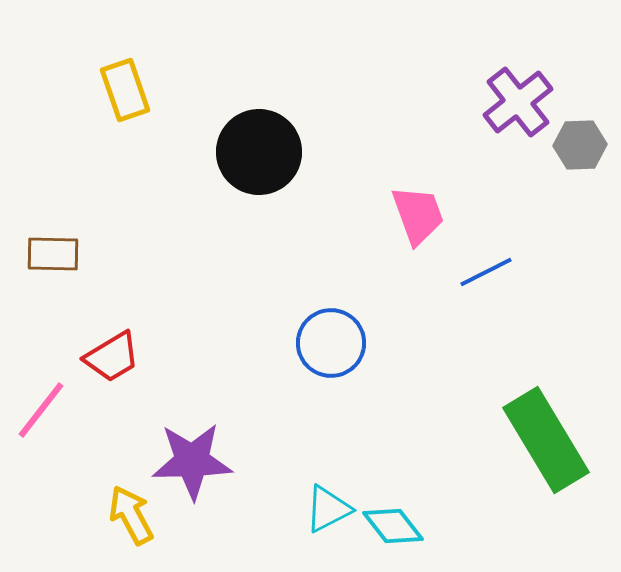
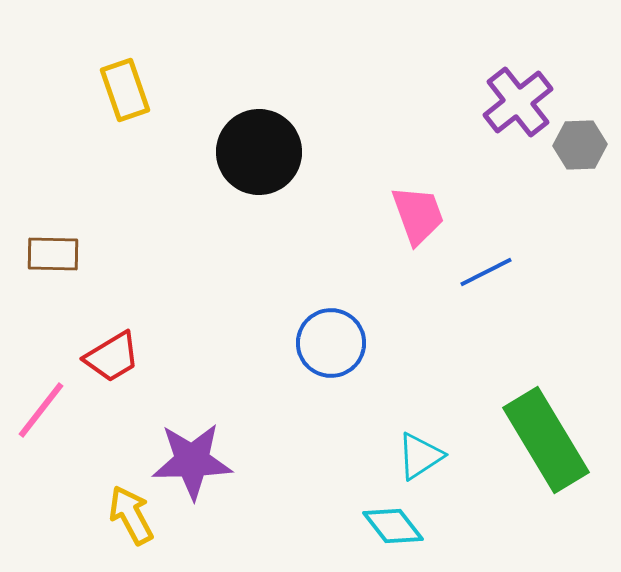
cyan triangle: moved 92 px right, 53 px up; rotated 6 degrees counterclockwise
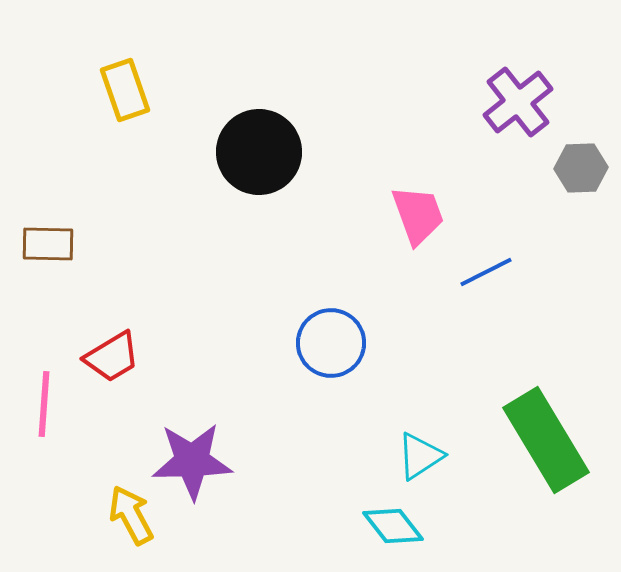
gray hexagon: moved 1 px right, 23 px down
brown rectangle: moved 5 px left, 10 px up
pink line: moved 3 px right, 6 px up; rotated 34 degrees counterclockwise
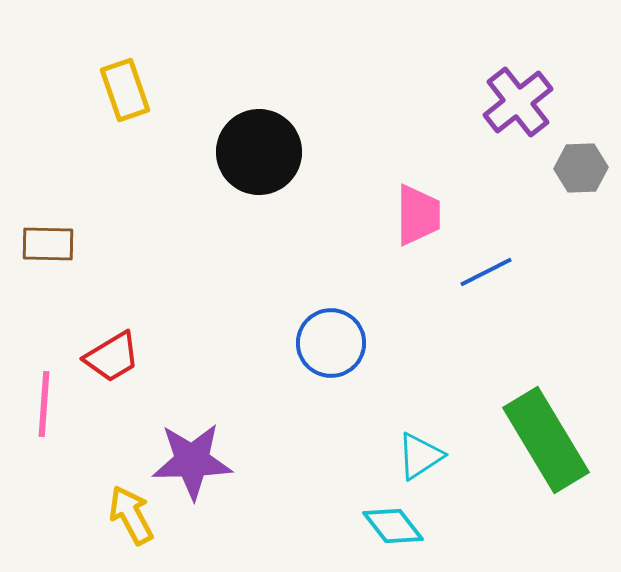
pink trapezoid: rotated 20 degrees clockwise
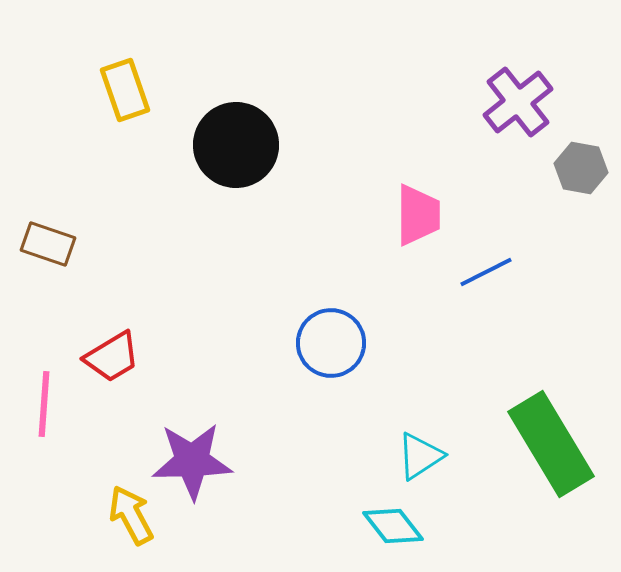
black circle: moved 23 px left, 7 px up
gray hexagon: rotated 12 degrees clockwise
brown rectangle: rotated 18 degrees clockwise
green rectangle: moved 5 px right, 4 px down
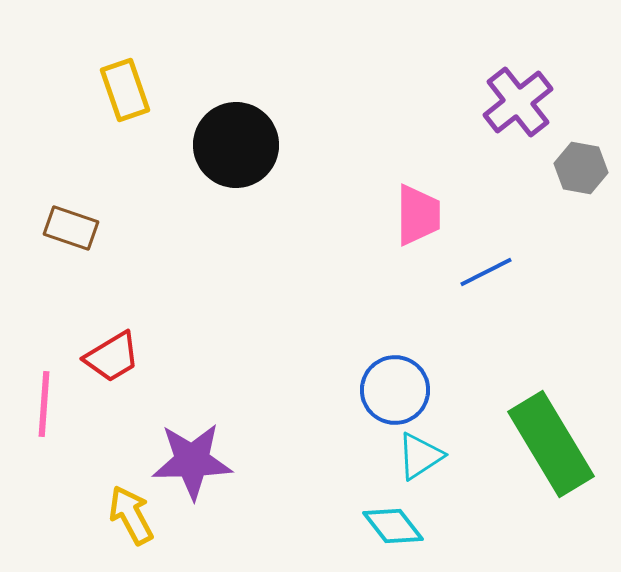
brown rectangle: moved 23 px right, 16 px up
blue circle: moved 64 px right, 47 px down
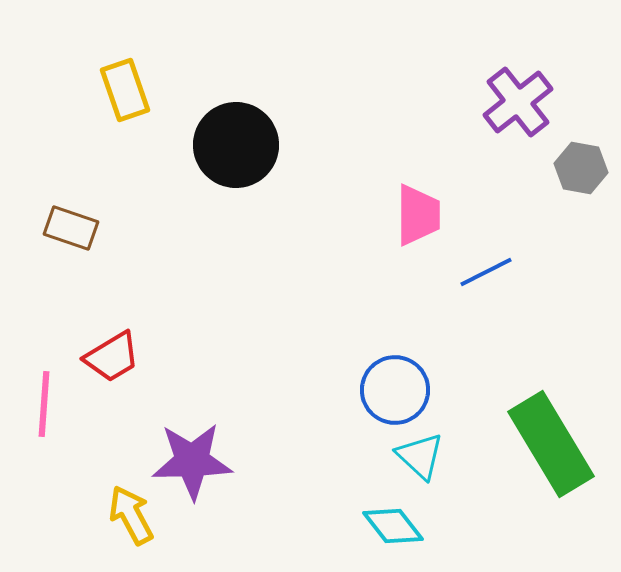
cyan triangle: rotated 44 degrees counterclockwise
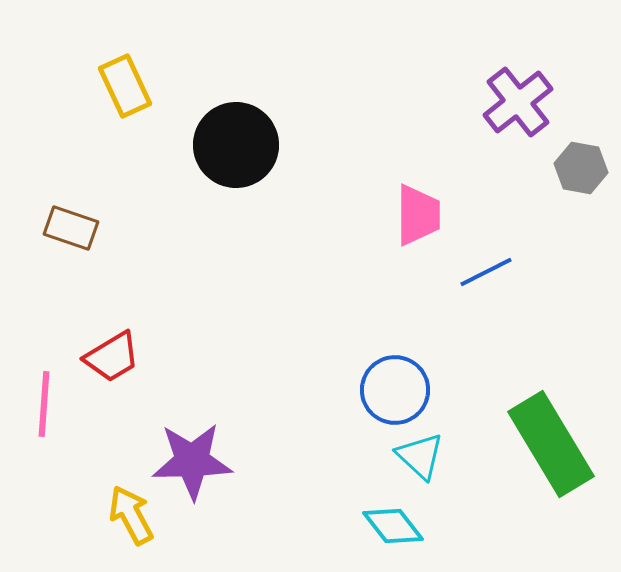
yellow rectangle: moved 4 px up; rotated 6 degrees counterclockwise
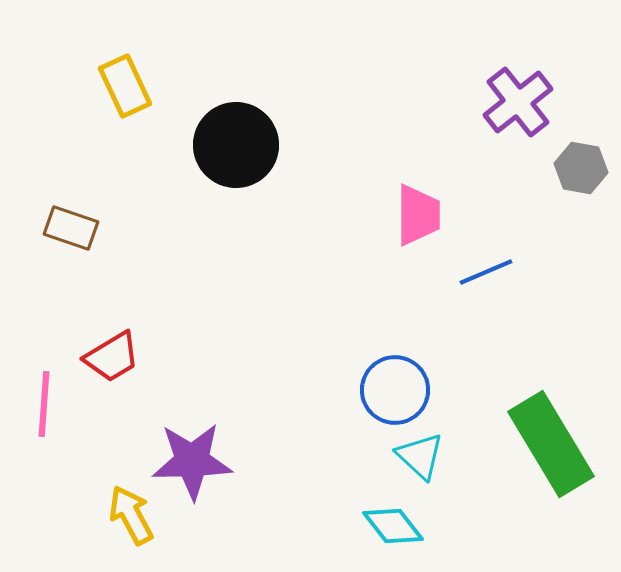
blue line: rotated 4 degrees clockwise
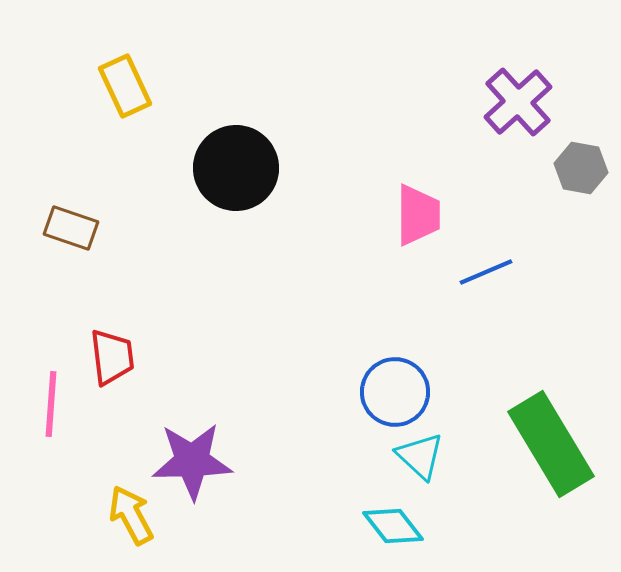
purple cross: rotated 4 degrees counterclockwise
black circle: moved 23 px down
red trapezoid: rotated 66 degrees counterclockwise
blue circle: moved 2 px down
pink line: moved 7 px right
